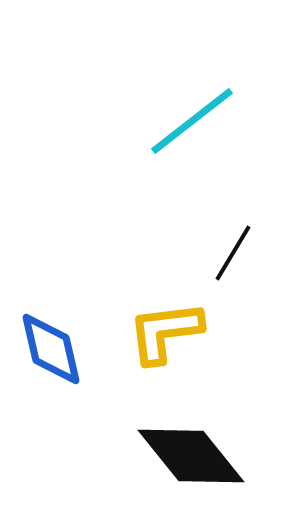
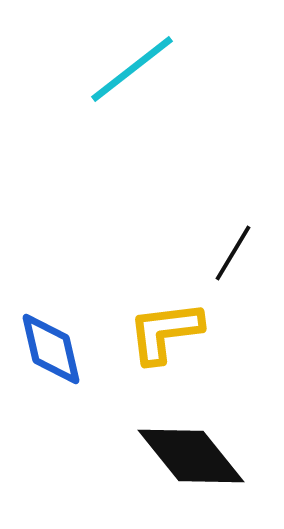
cyan line: moved 60 px left, 52 px up
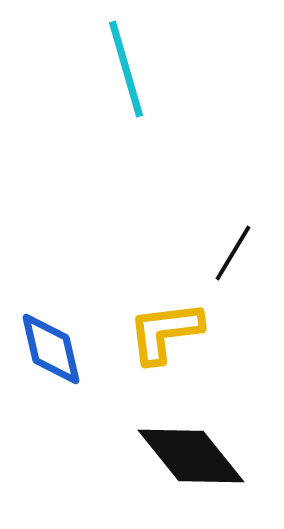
cyan line: moved 6 px left; rotated 68 degrees counterclockwise
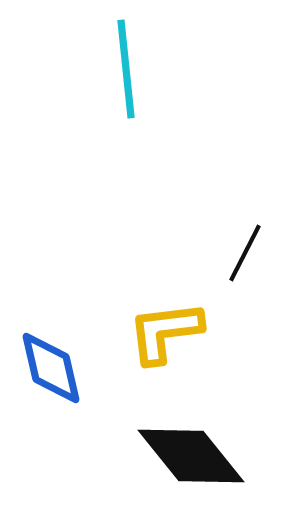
cyan line: rotated 10 degrees clockwise
black line: moved 12 px right; rotated 4 degrees counterclockwise
blue diamond: moved 19 px down
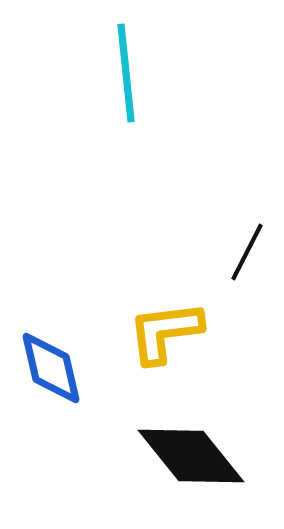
cyan line: moved 4 px down
black line: moved 2 px right, 1 px up
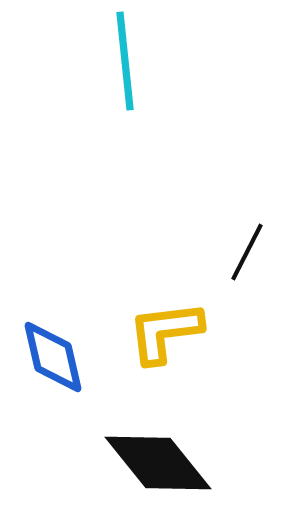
cyan line: moved 1 px left, 12 px up
blue diamond: moved 2 px right, 11 px up
black diamond: moved 33 px left, 7 px down
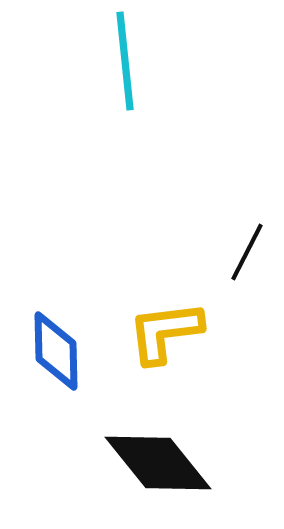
blue diamond: moved 3 px right, 6 px up; rotated 12 degrees clockwise
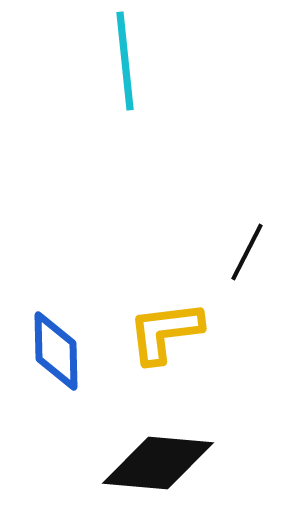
black diamond: rotated 46 degrees counterclockwise
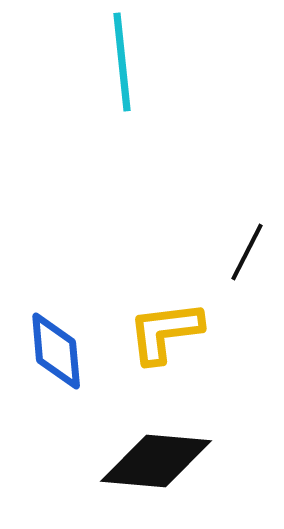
cyan line: moved 3 px left, 1 px down
blue diamond: rotated 4 degrees counterclockwise
black diamond: moved 2 px left, 2 px up
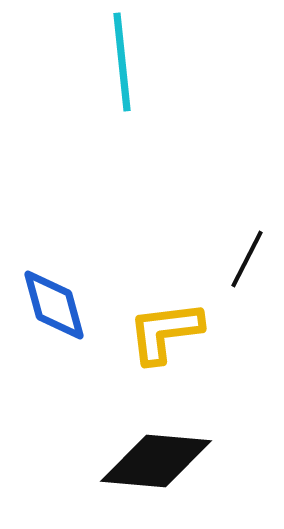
black line: moved 7 px down
blue diamond: moved 2 px left, 46 px up; rotated 10 degrees counterclockwise
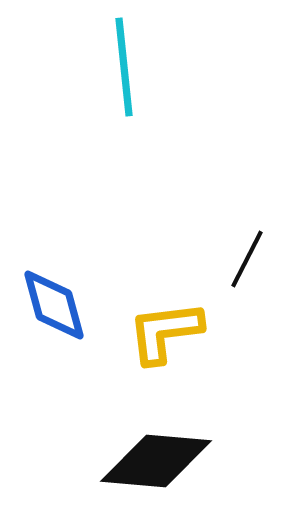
cyan line: moved 2 px right, 5 px down
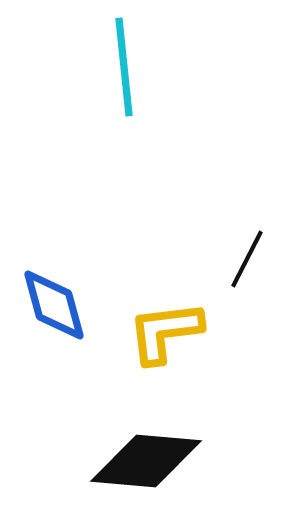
black diamond: moved 10 px left
